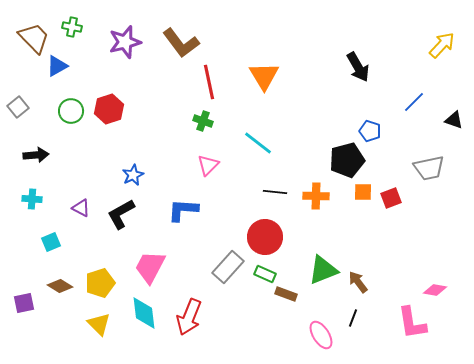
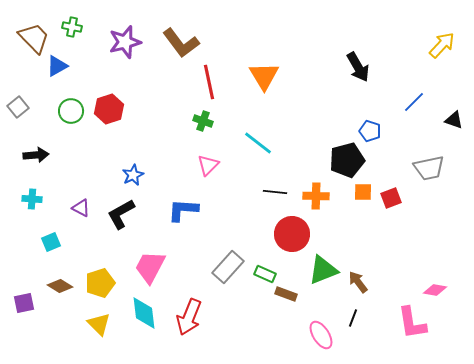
red circle at (265, 237): moved 27 px right, 3 px up
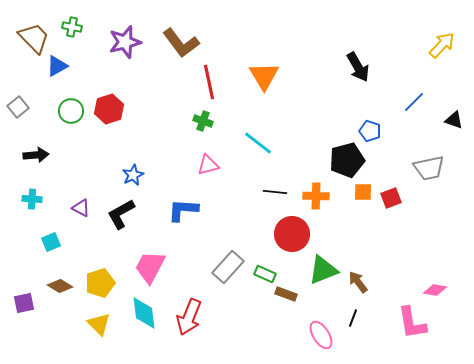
pink triangle at (208, 165): rotated 30 degrees clockwise
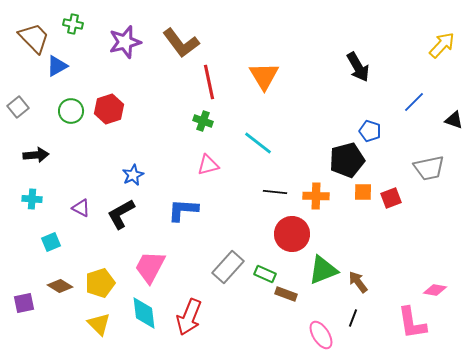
green cross at (72, 27): moved 1 px right, 3 px up
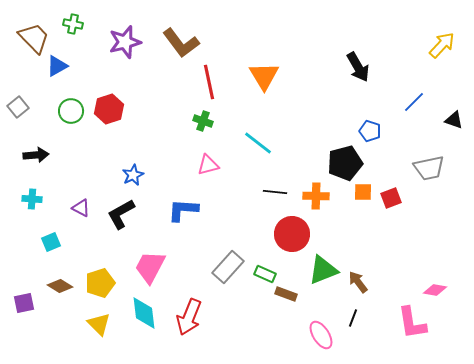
black pentagon at (347, 160): moved 2 px left, 3 px down
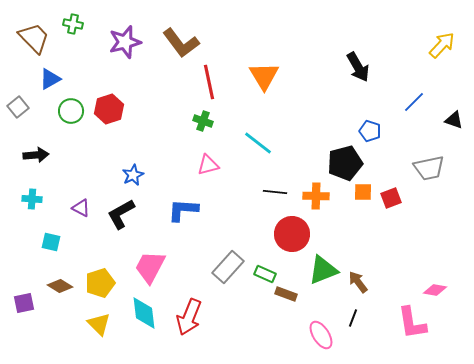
blue triangle at (57, 66): moved 7 px left, 13 px down
cyan square at (51, 242): rotated 36 degrees clockwise
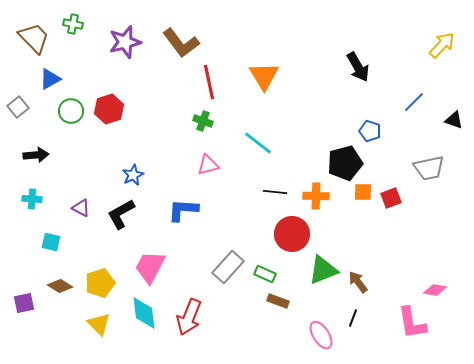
brown rectangle at (286, 294): moved 8 px left, 7 px down
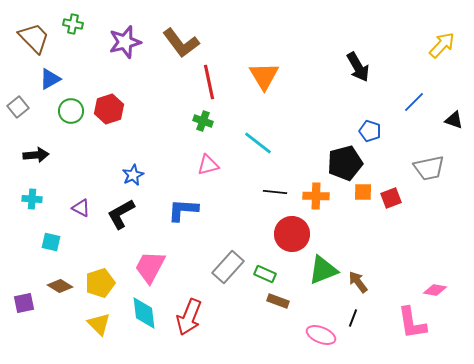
pink ellipse at (321, 335): rotated 36 degrees counterclockwise
